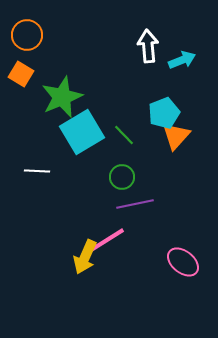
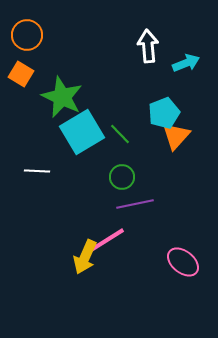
cyan arrow: moved 4 px right, 3 px down
green star: rotated 24 degrees counterclockwise
green line: moved 4 px left, 1 px up
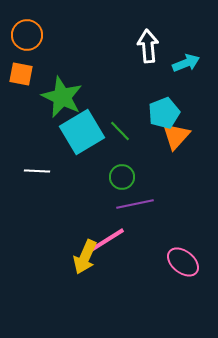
orange square: rotated 20 degrees counterclockwise
green line: moved 3 px up
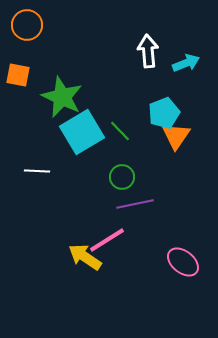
orange circle: moved 10 px up
white arrow: moved 5 px down
orange square: moved 3 px left, 1 px down
orange triangle: rotated 8 degrees counterclockwise
yellow arrow: rotated 100 degrees clockwise
